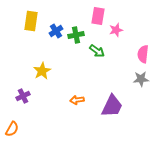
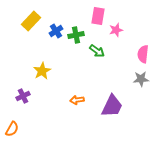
yellow rectangle: rotated 36 degrees clockwise
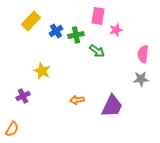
yellow star: rotated 18 degrees counterclockwise
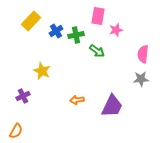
orange semicircle: moved 4 px right, 2 px down
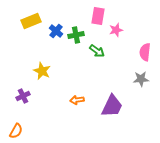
yellow rectangle: rotated 24 degrees clockwise
blue cross: rotated 16 degrees counterclockwise
pink semicircle: moved 2 px right, 2 px up
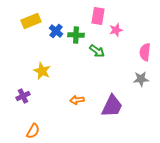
green cross: rotated 14 degrees clockwise
orange semicircle: moved 17 px right
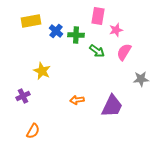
yellow rectangle: rotated 12 degrees clockwise
pink semicircle: moved 21 px left; rotated 24 degrees clockwise
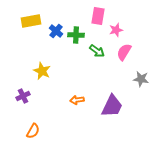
gray star: rotated 14 degrees clockwise
